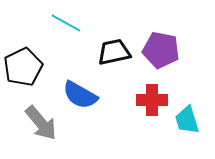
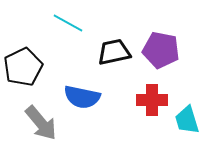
cyan line: moved 2 px right
blue semicircle: moved 2 px right, 2 px down; rotated 18 degrees counterclockwise
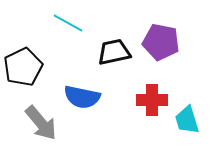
purple pentagon: moved 8 px up
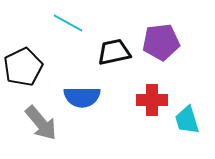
purple pentagon: rotated 18 degrees counterclockwise
blue semicircle: rotated 12 degrees counterclockwise
